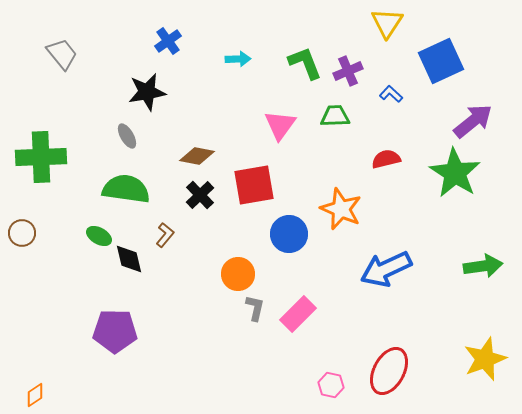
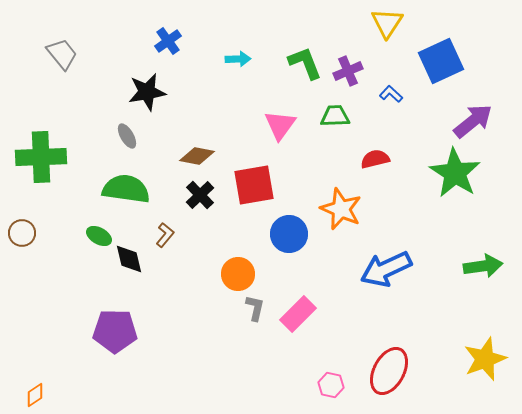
red semicircle: moved 11 px left
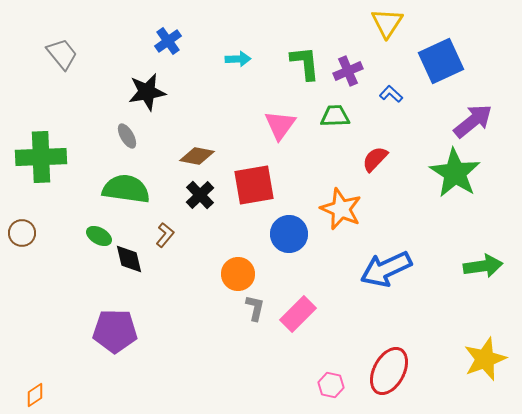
green L-shape: rotated 15 degrees clockwise
red semicircle: rotated 32 degrees counterclockwise
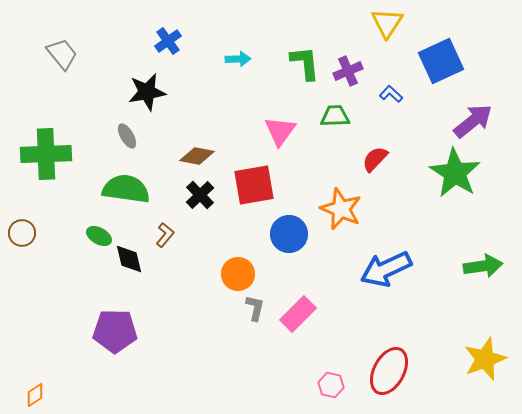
pink triangle: moved 6 px down
green cross: moved 5 px right, 3 px up
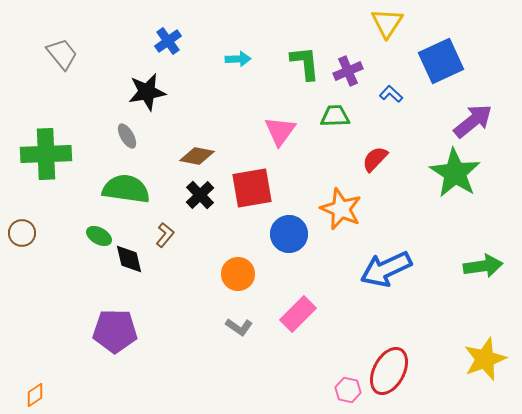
red square: moved 2 px left, 3 px down
gray L-shape: moved 16 px left, 19 px down; rotated 112 degrees clockwise
pink hexagon: moved 17 px right, 5 px down
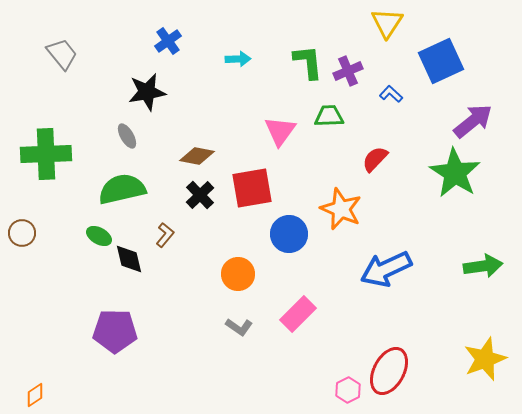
green L-shape: moved 3 px right, 1 px up
green trapezoid: moved 6 px left
green semicircle: moved 4 px left; rotated 21 degrees counterclockwise
pink hexagon: rotated 20 degrees clockwise
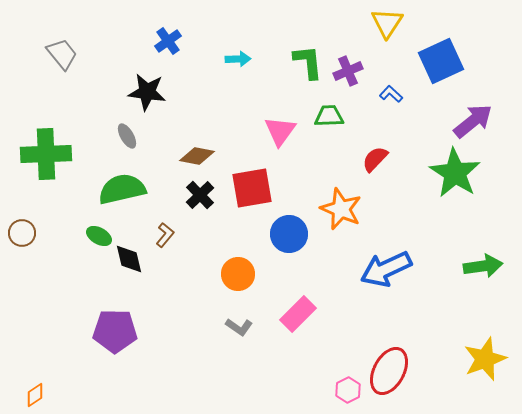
black star: rotated 18 degrees clockwise
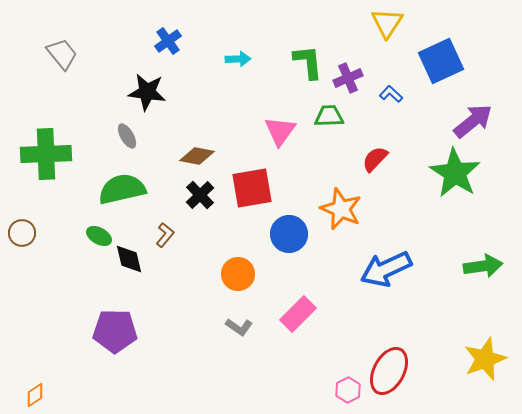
purple cross: moved 7 px down
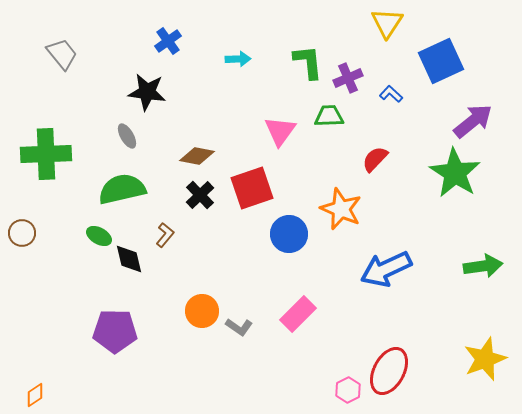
red square: rotated 9 degrees counterclockwise
orange circle: moved 36 px left, 37 px down
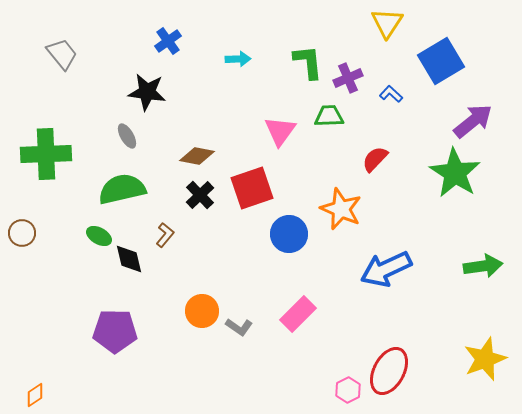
blue square: rotated 6 degrees counterclockwise
